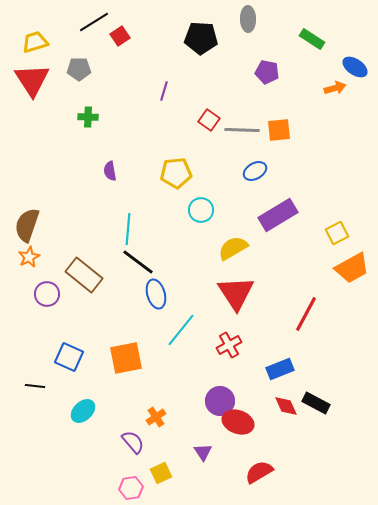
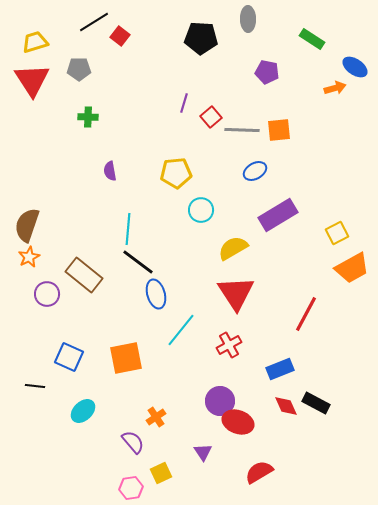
red square at (120, 36): rotated 18 degrees counterclockwise
purple line at (164, 91): moved 20 px right, 12 px down
red square at (209, 120): moved 2 px right, 3 px up; rotated 15 degrees clockwise
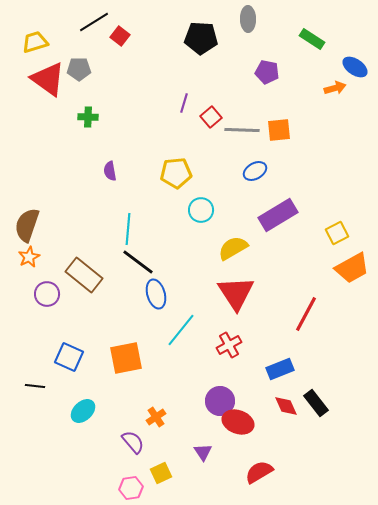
red triangle at (32, 80): moved 16 px right, 1 px up; rotated 21 degrees counterclockwise
black rectangle at (316, 403): rotated 24 degrees clockwise
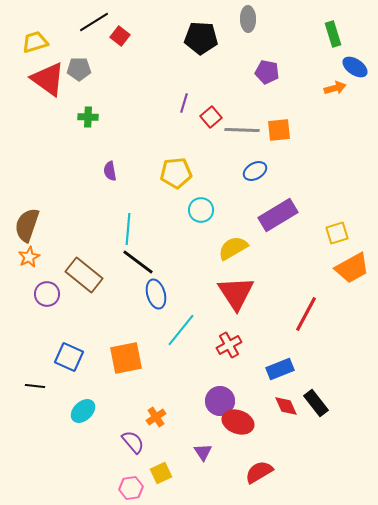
green rectangle at (312, 39): moved 21 px right, 5 px up; rotated 40 degrees clockwise
yellow square at (337, 233): rotated 10 degrees clockwise
